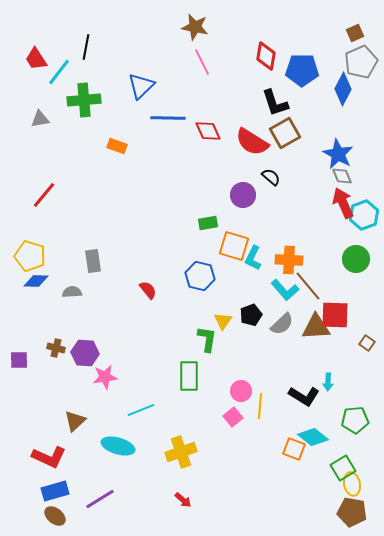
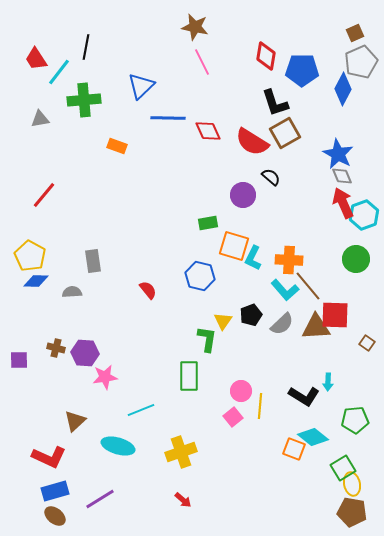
yellow pentagon at (30, 256): rotated 12 degrees clockwise
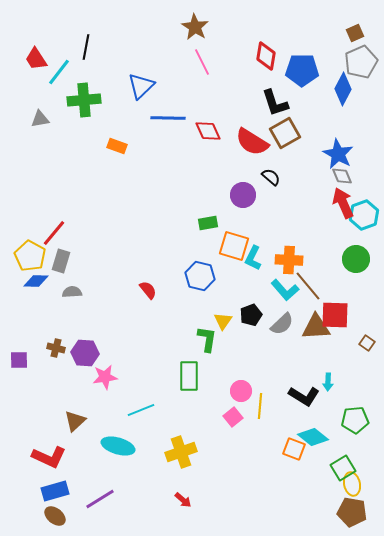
brown star at (195, 27): rotated 20 degrees clockwise
red line at (44, 195): moved 10 px right, 38 px down
gray rectangle at (93, 261): moved 32 px left; rotated 25 degrees clockwise
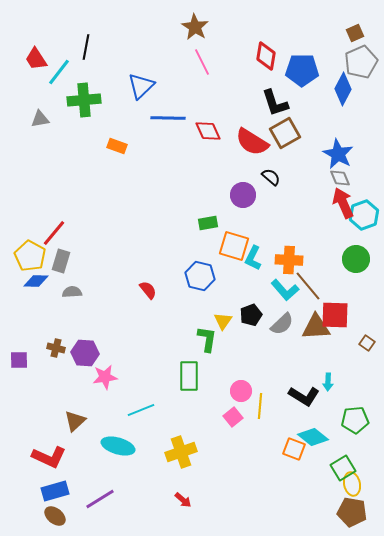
gray diamond at (342, 176): moved 2 px left, 2 px down
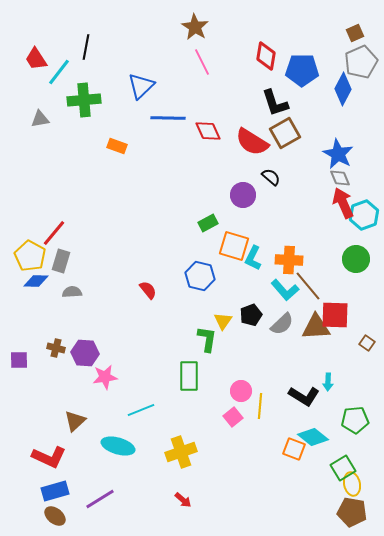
green rectangle at (208, 223): rotated 18 degrees counterclockwise
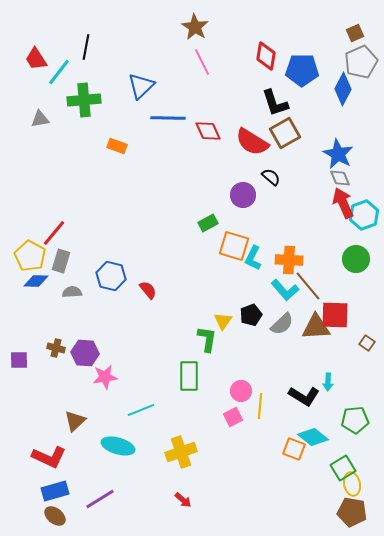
blue hexagon at (200, 276): moved 89 px left
pink square at (233, 417): rotated 12 degrees clockwise
